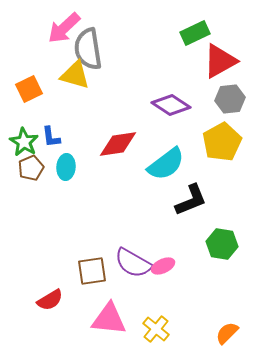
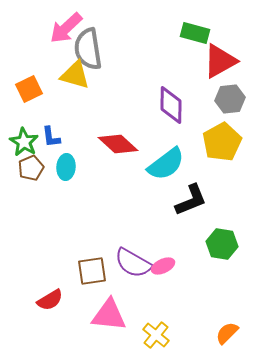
pink arrow: moved 2 px right
green rectangle: rotated 40 degrees clockwise
purple diamond: rotated 57 degrees clockwise
red diamond: rotated 51 degrees clockwise
pink triangle: moved 4 px up
yellow cross: moved 6 px down
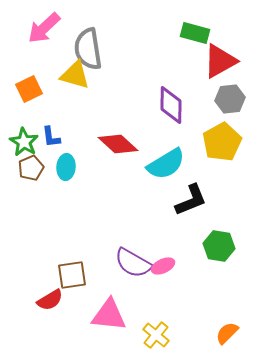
pink arrow: moved 22 px left
cyan semicircle: rotated 6 degrees clockwise
green hexagon: moved 3 px left, 2 px down
brown square: moved 20 px left, 4 px down
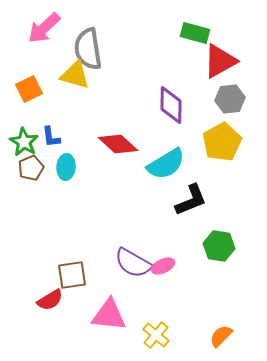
orange semicircle: moved 6 px left, 3 px down
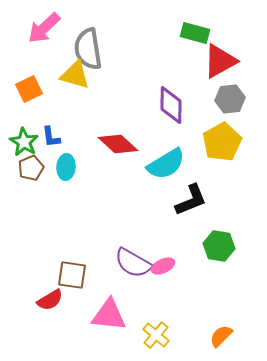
brown square: rotated 16 degrees clockwise
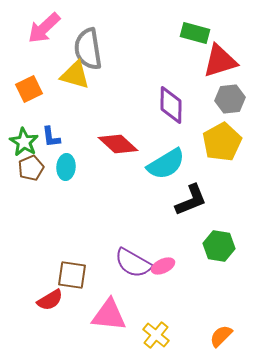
red triangle: rotated 12 degrees clockwise
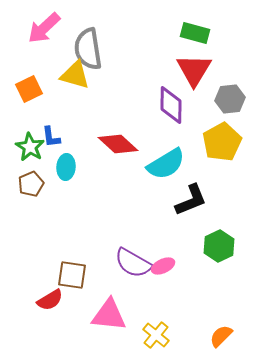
red triangle: moved 26 px left, 9 px down; rotated 42 degrees counterclockwise
green star: moved 6 px right, 5 px down
brown pentagon: moved 16 px down
green hexagon: rotated 24 degrees clockwise
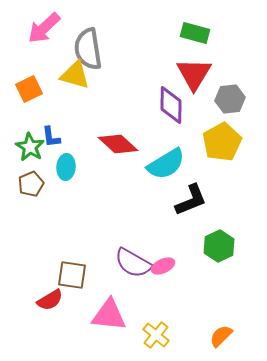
red triangle: moved 4 px down
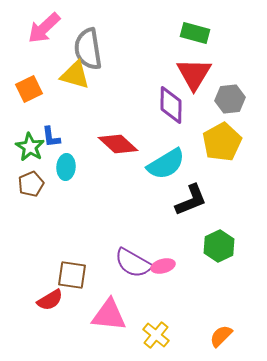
pink ellipse: rotated 10 degrees clockwise
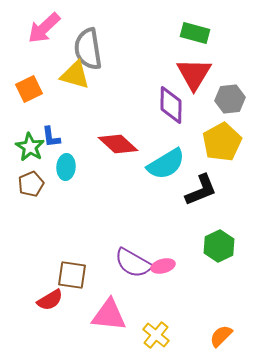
black L-shape: moved 10 px right, 10 px up
